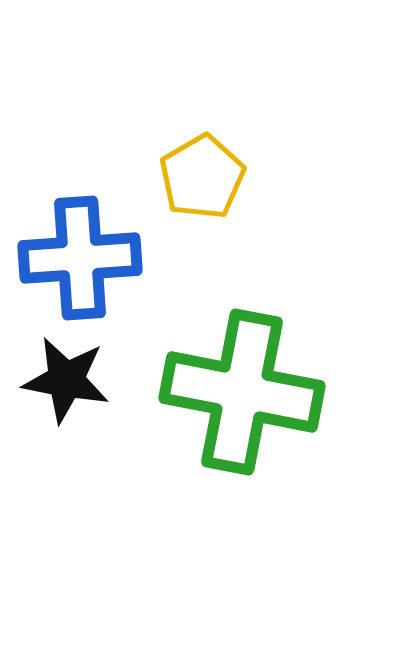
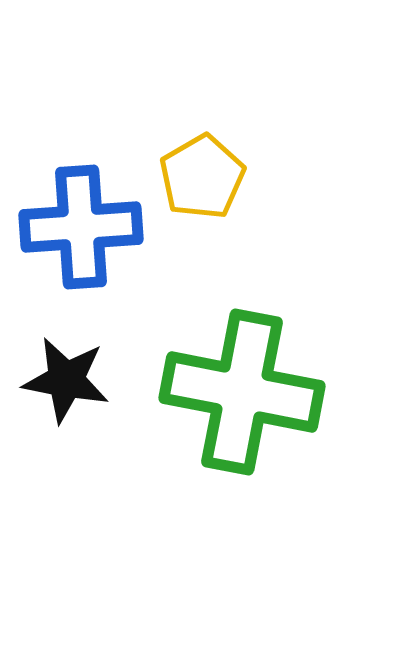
blue cross: moved 1 px right, 31 px up
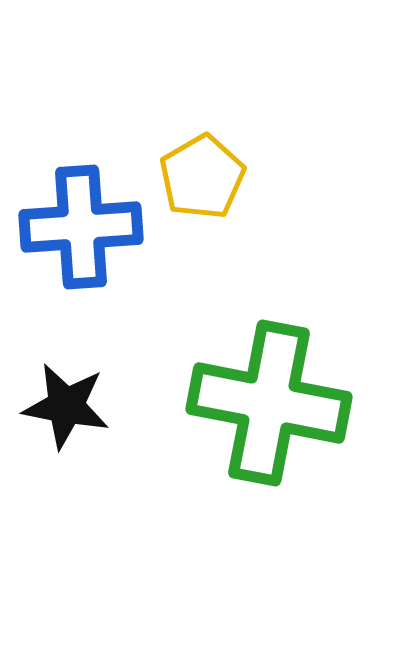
black star: moved 26 px down
green cross: moved 27 px right, 11 px down
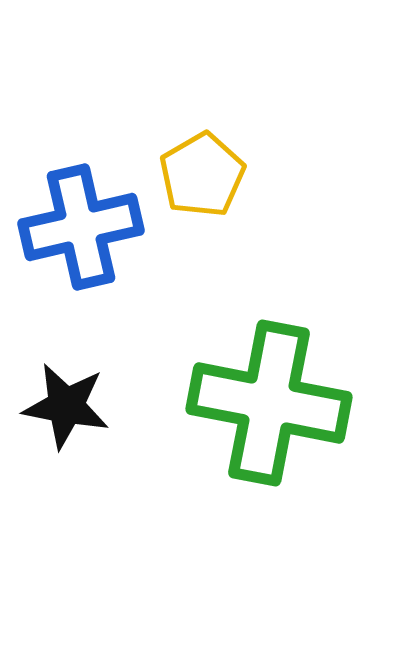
yellow pentagon: moved 2 px up
blue cross: rotated 9 degrees counterclockwise
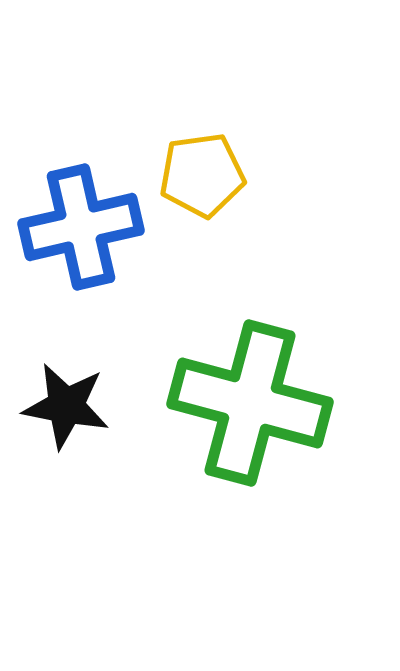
yellow pentagon: rotated 22 degrees clockwise
green cross: moved 19 px left; rotated 4 degrees clockwise
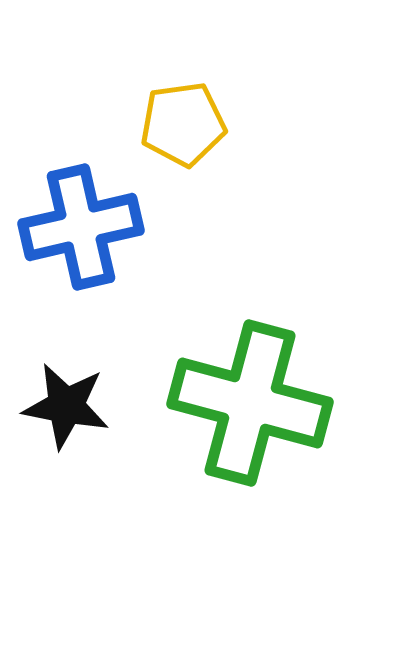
yellow pentagon: moved 19 px left, 51 px up
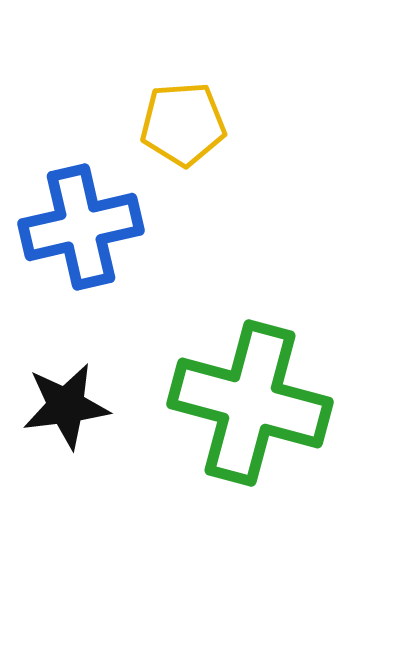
yellow pentagon: rotated 4 degrees clockwise
black star: rotated 18 degrees counterclockwise
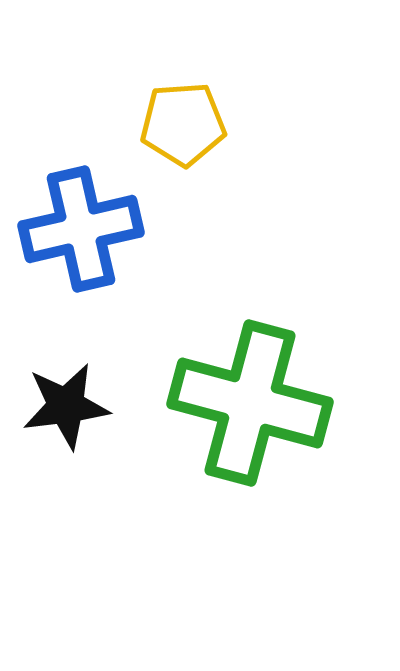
blue cross: moved 2 px down
